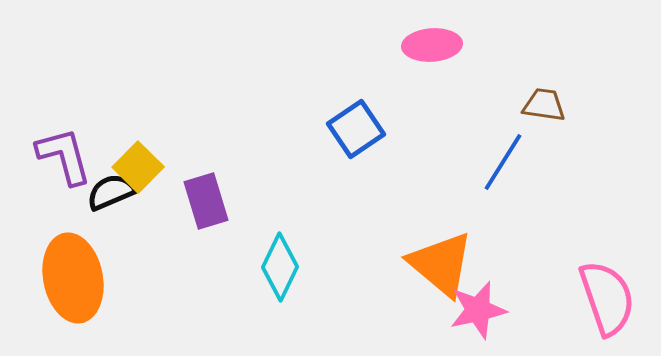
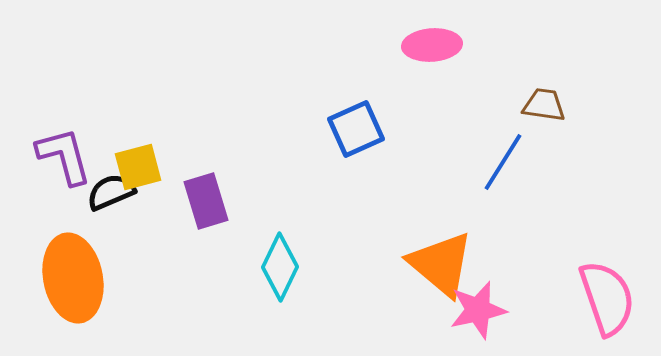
blue square: rotated 10 degrees clockwise
yellow square: rotated 30 degrees clockwise
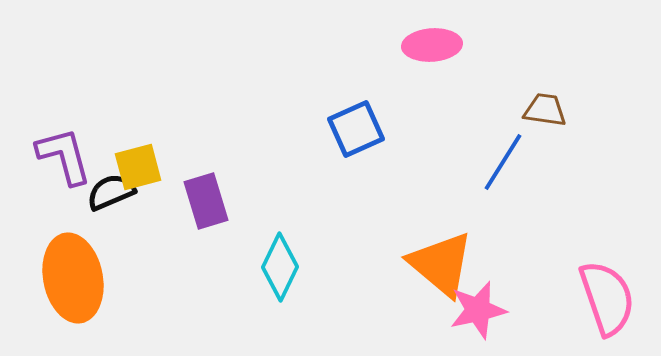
brown trapezoid: moved 1 px right, 5 px down
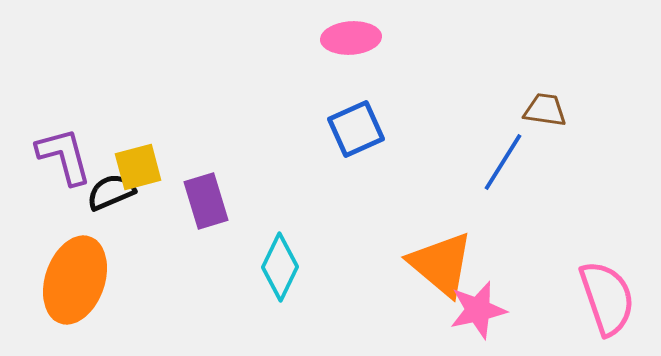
pink ellipse: moved 81 px left, 7 px up
orange ellipse: moved 2 px right, 2 px down; rotated 30 degrees clockwise
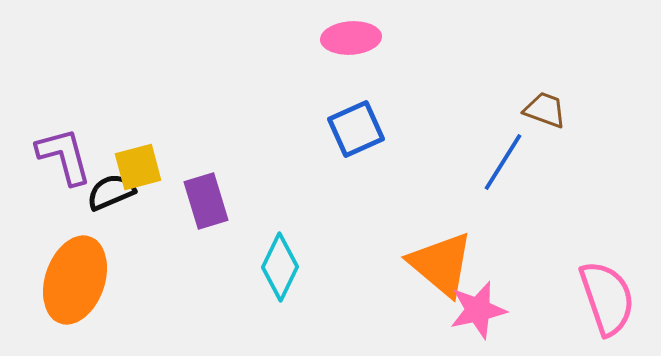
brown trapezoid: rotated 12 degrees clockwise
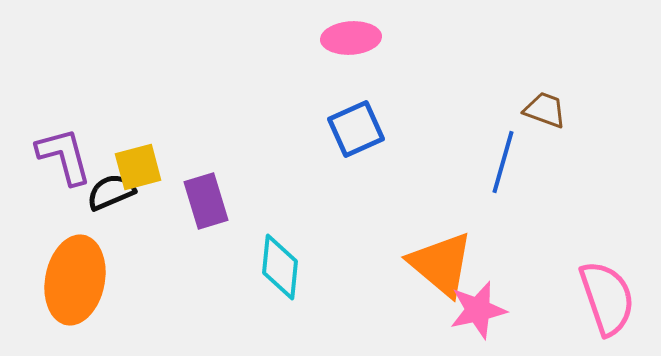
blue line: rotated 16 degrees counterclockwise
cyan diamond: rotated 20 degrees counterclockwise
orange ellipse: rotated 8 degrees counterclockwise
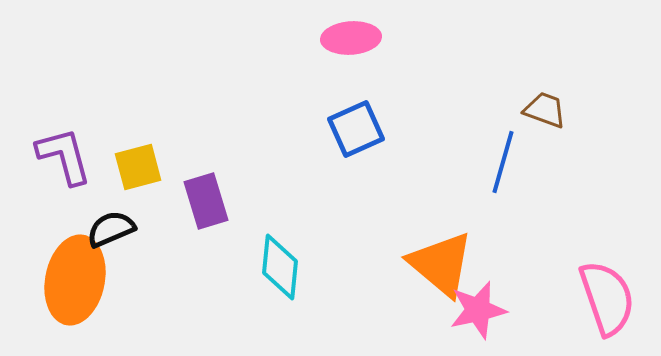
black semicircle: moved 37 px down
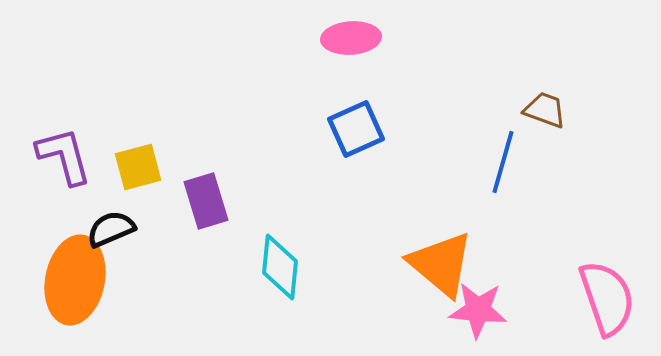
pink star: rotated 18 degrees clockwise
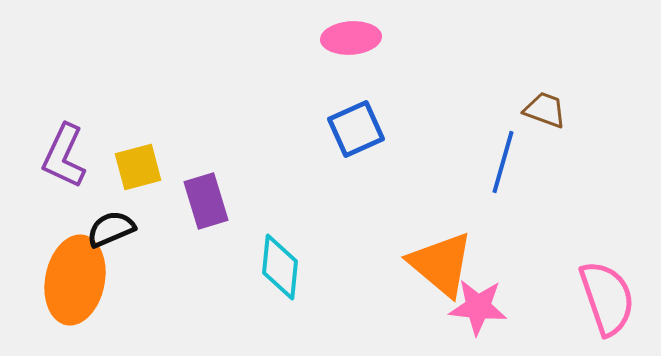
purple L-shape: rotated 140 degrees counterclockwise
pink star: moved 3 px up
